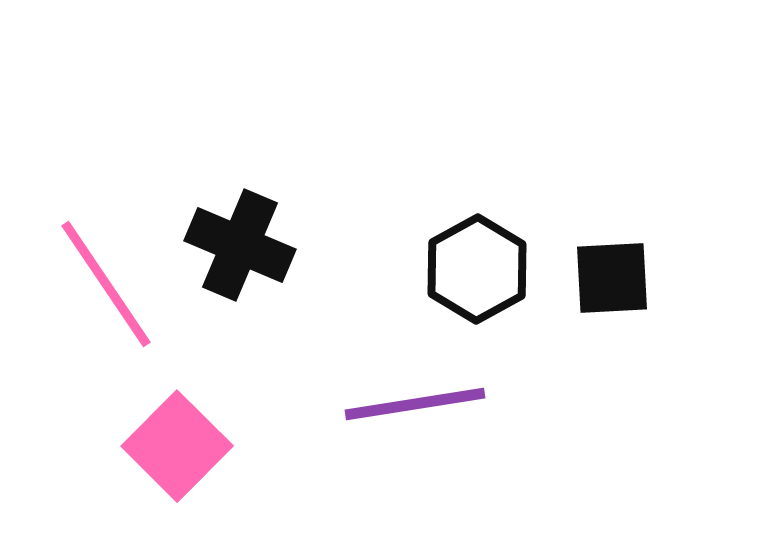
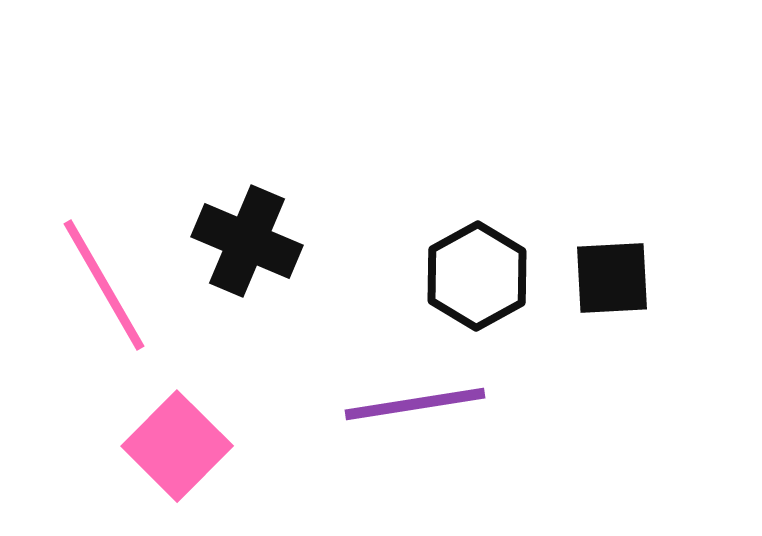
black cross: moved 7 px right, 4 px up
black hexagon: moved 7 px down
pink line: moved 2 px left, 1 px down; rotated 4 degrees clockwise
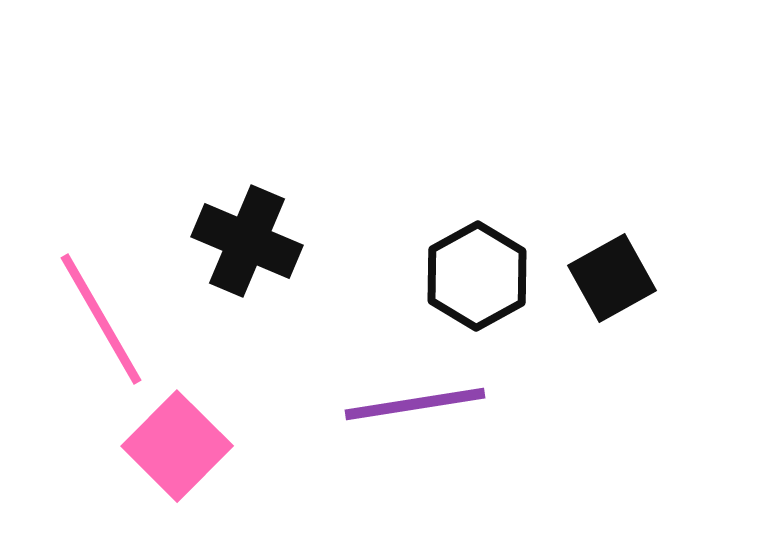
black square: rotated 26 degrees counterclockwise
pink line: moved 3 px left, 34 px down
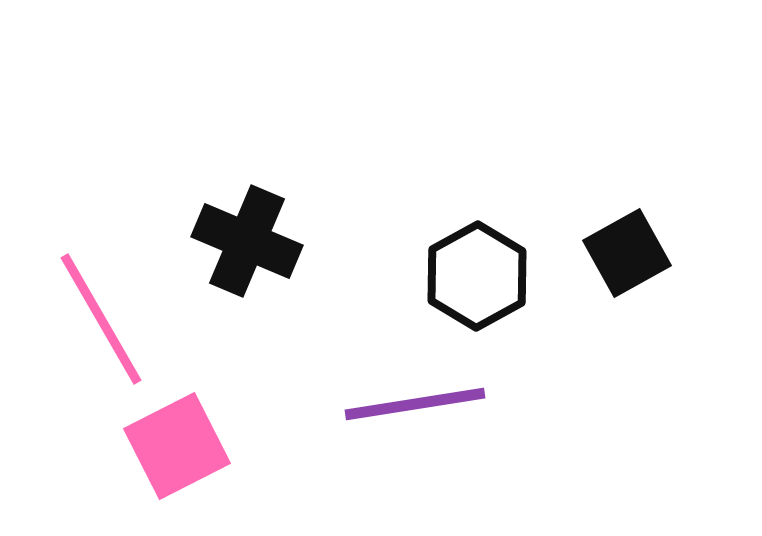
black square: moved 15 px right, 25 px up
pink square: rotated 18 degrees clockwise
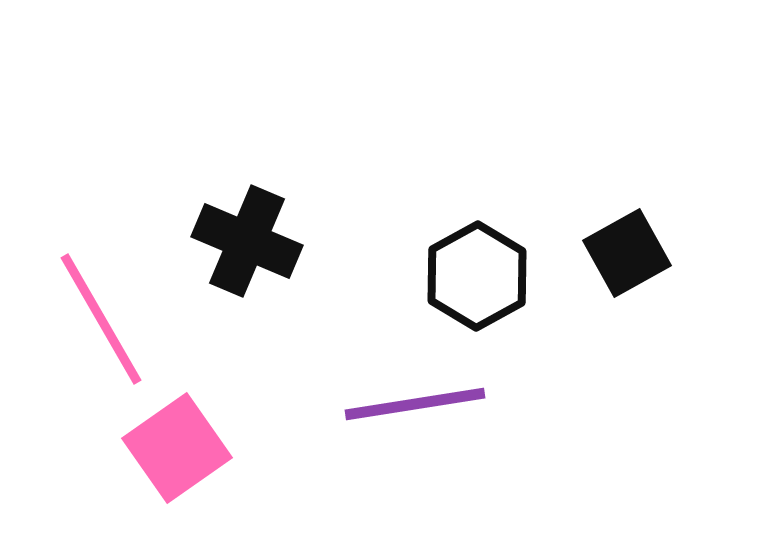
pink square: moved 2 px down; rotated 8 degrees counterclockwise
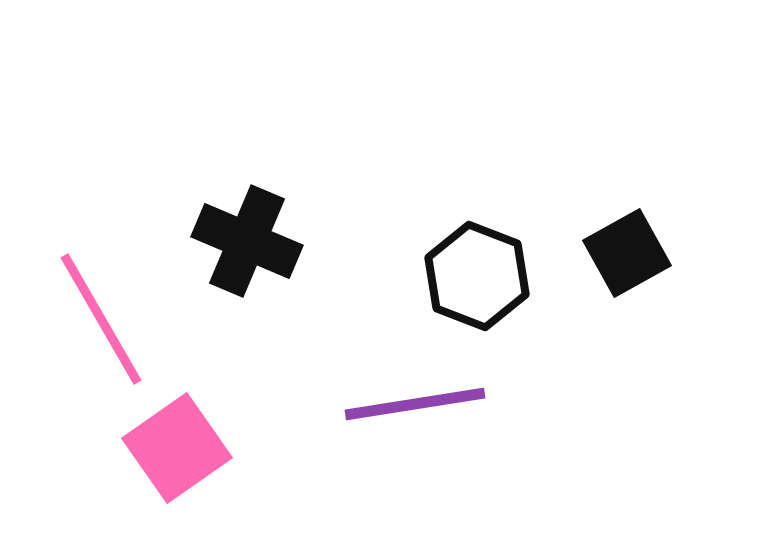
black hexagon: rotated 10 degrees counterclockwise
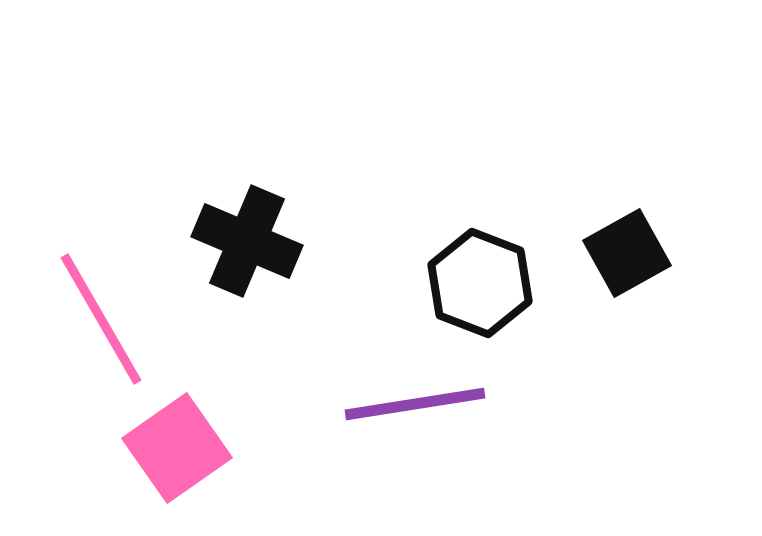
black hexagon: moved 3 px right, 7 px down
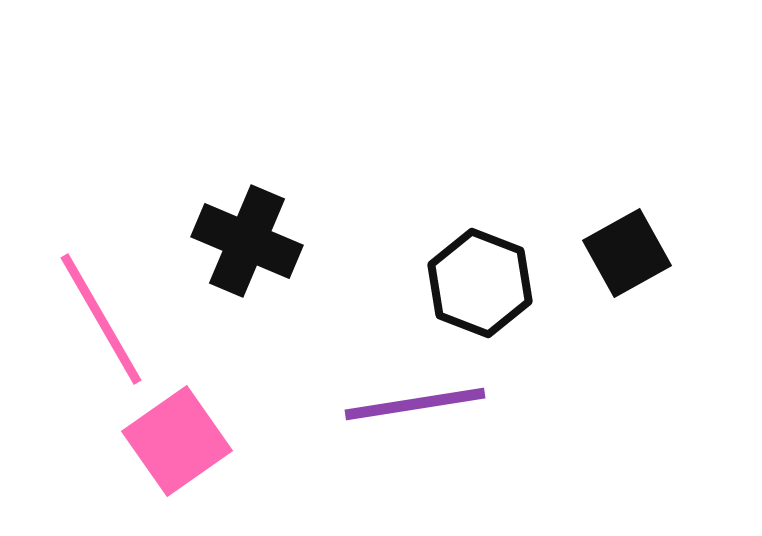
pink square: moved 7 px up
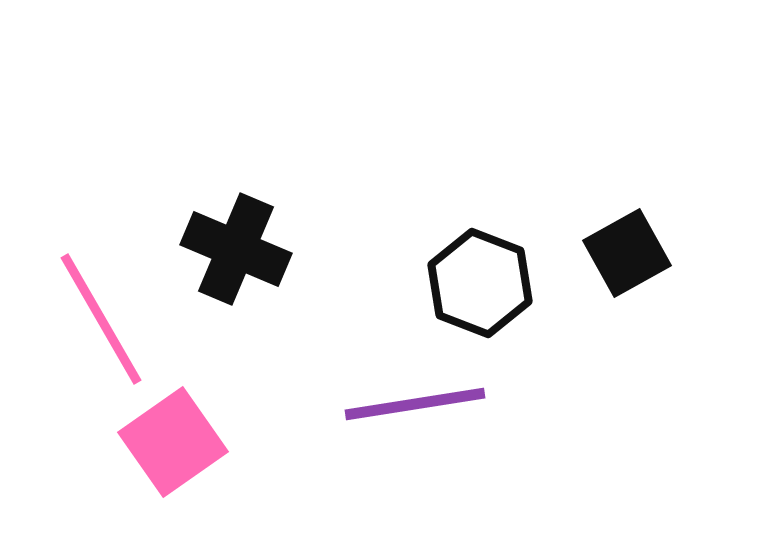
black cross: moved 11 px left, 8 px down
pink square: moved 4 px left, 1 px down
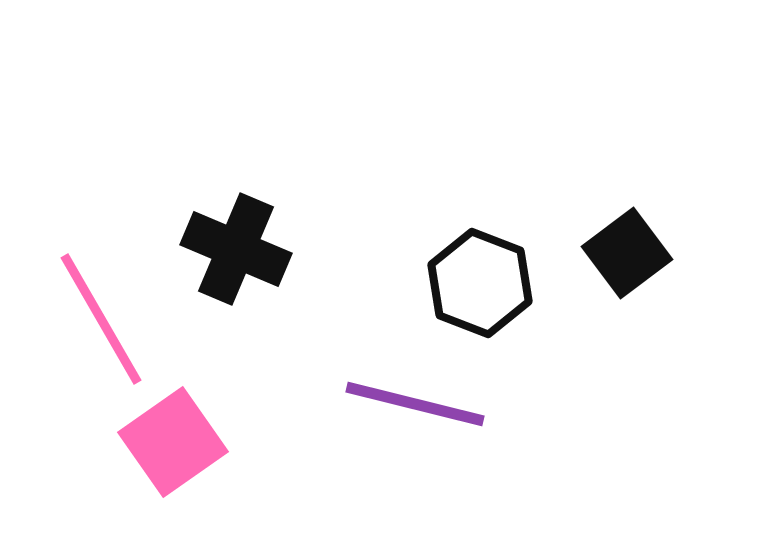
black square: rotated 8 degrees counterclockwise
purple line: rotated 23 degrees clockwise
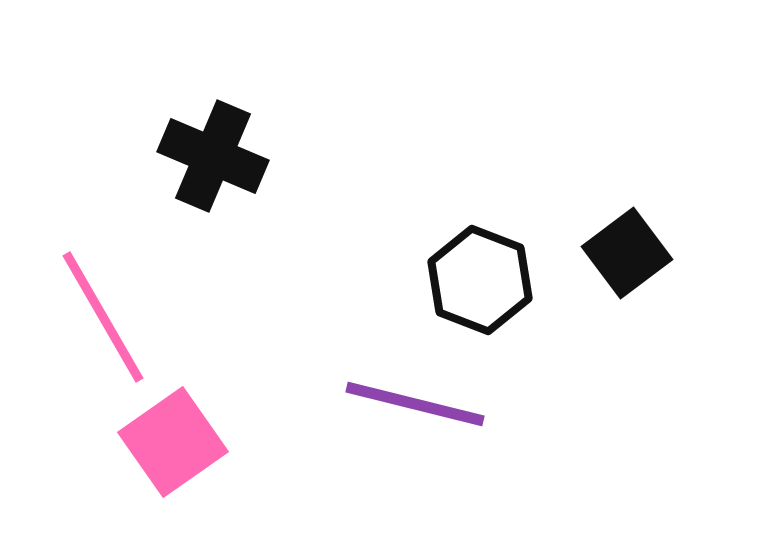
black cross: moved 23 px left, 93 px up
black hexagon: moved 3 px up
pink line: moved 2 px right, 2 px up
